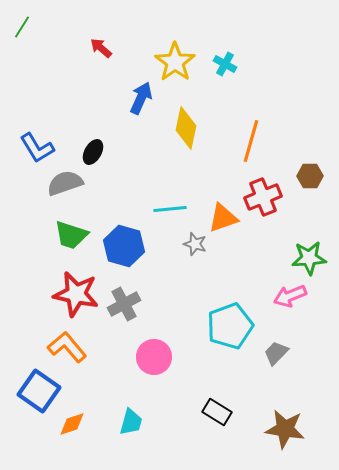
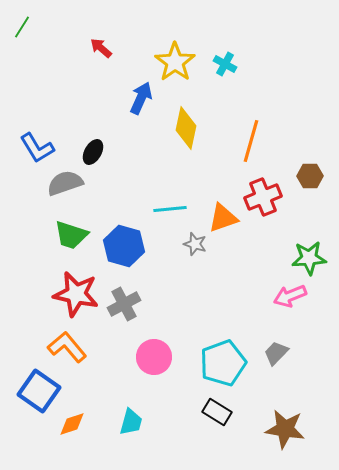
cyan pentagon: moved 7 px left, 37 px down
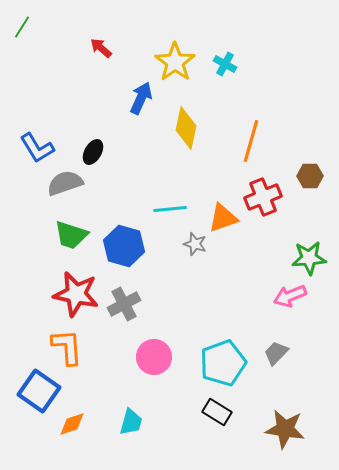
orange L-shape: rotated 36 degrees clockwise
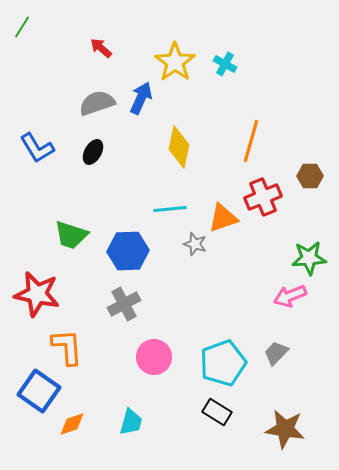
yellow diamond: moved 7 px left, 19 px down
gray semicircle: moved 32 px right, 80 px up
blue hexagon: moved 4 px right, 5 px down; rotated 18 degrees counterclockwise
red star: moved 39 px left
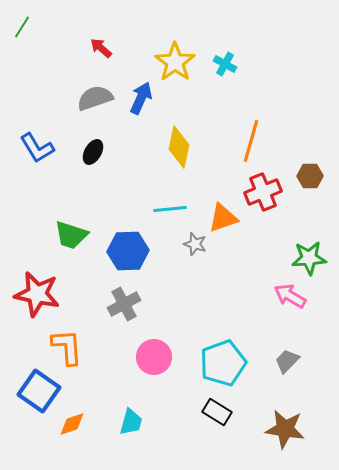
gray semicircle: moved 2 px left, 5 px up
red cross: moved 5 px up
pink arrow: rotated 52 degrees clockwise
gray trapezoid: moved 11 px right, 8 px down
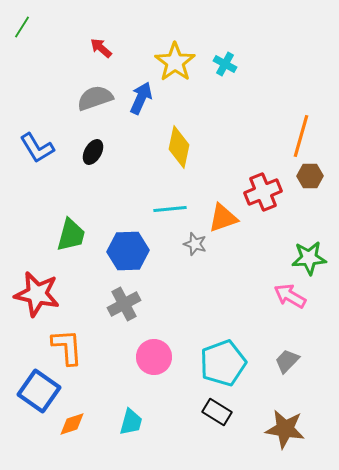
orange line: moved 50 px right, 5 px up
green trapezoid: rotated 93 degrees counterclockwise
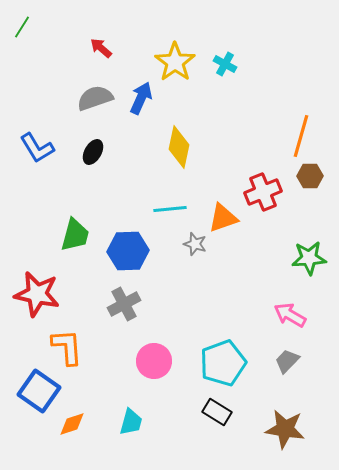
green trapezoid: moved 4 px right
pink arrow: moved 19 px down
pink circle: moved 4 px down
